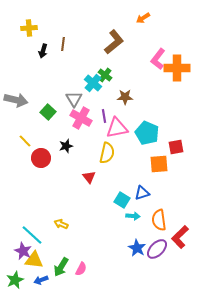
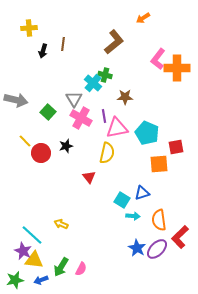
green cross: rotated 24 degrees counterclockwise
red circle: moved 5 px up
green star: rotated 12 degrees clockwise
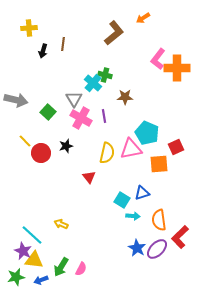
brown L-shape: moved 9 px up
pink triangle: moved 14 px right, 21 px down
red square: rotated 14 degrees counterclockwise
green star: moved 1 px right, 3 px up
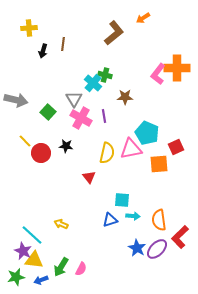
pink L-shape: moved 15 px down
black star: rotated 24 degrees clockwise
blue triangle: moved 32 px left, 27 px down
cyan square: rotated 28 degrees counterclockwise
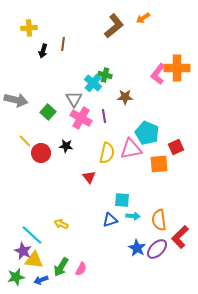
brown L-shape: moved 7 px up
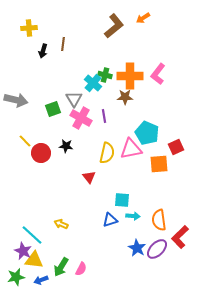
orange cross: moved 47 px left, 8 px down
green square: moved 5 px right, 3 px up; rotated 28 degrees clockwise
